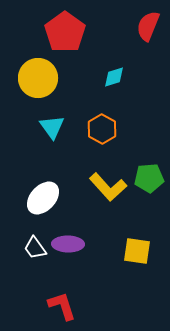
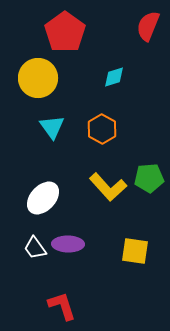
yellow square: moved 2 px left
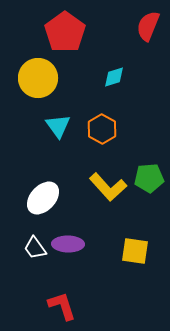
cyan triangle: moved 6 px right, 1 px up
